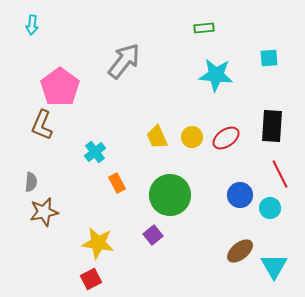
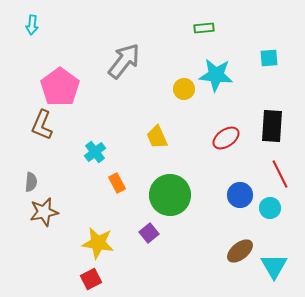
yellow circle: moved 8 px left, 48 px up
purple square: moved 4 px left, 2 px up
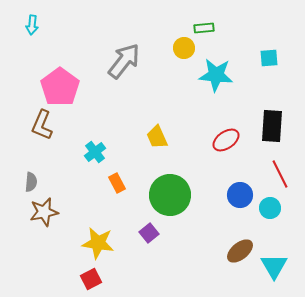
yellow circle: moved 41 px up
red ellipse: moved 2 px down
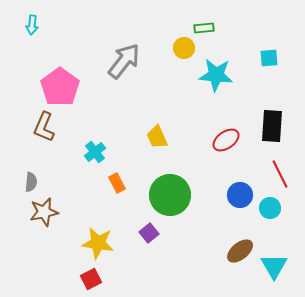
brown L-shape: moved 2 px right, 2 px down
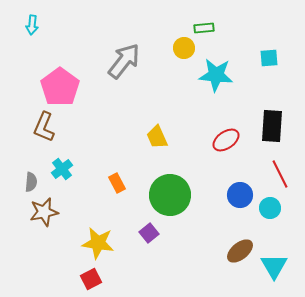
cyan cross: moved 33 px left, 17 px down
